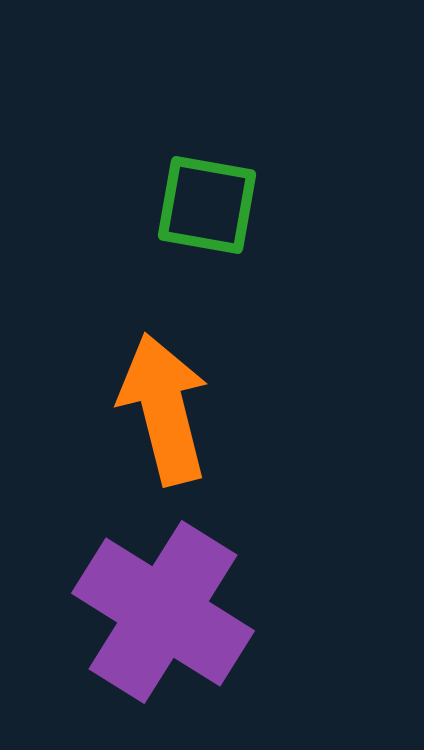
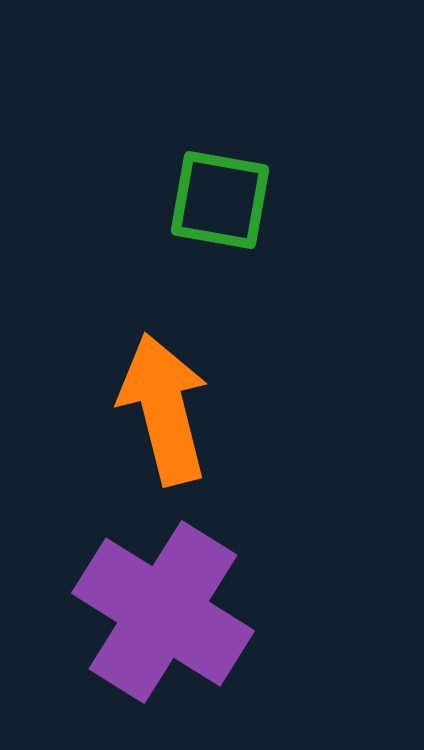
green square: moved 13 px right, 5 px up
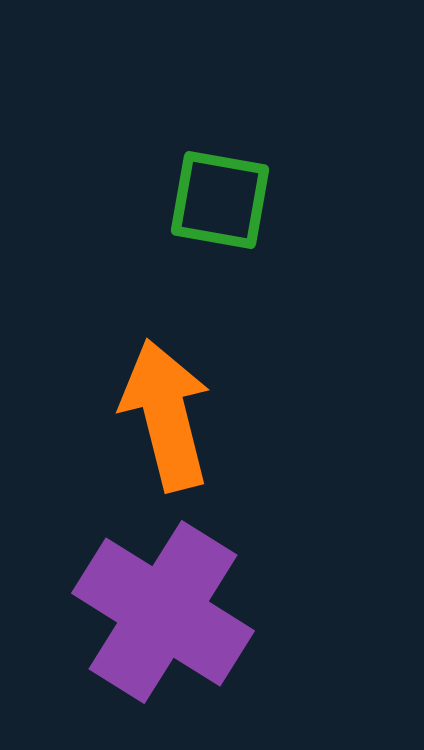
orange arrow: moved 2 px right, 6 px down
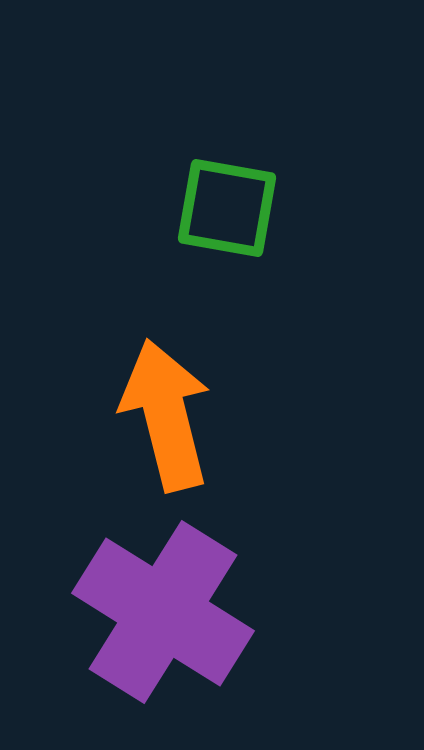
green square: moved 7 px right, 8 px down
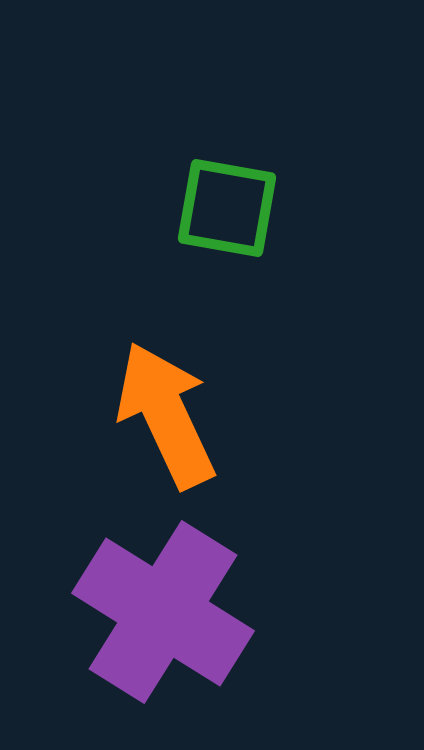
orange arrow: rotated 11 degrees counterclockwise
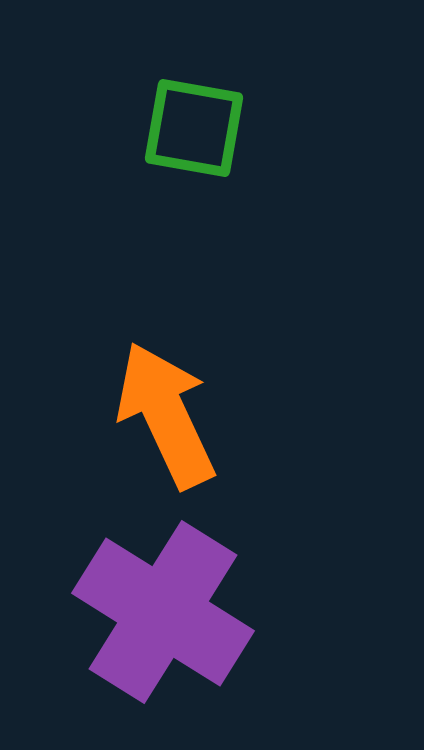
green square: moved 33 px left, 80 px up
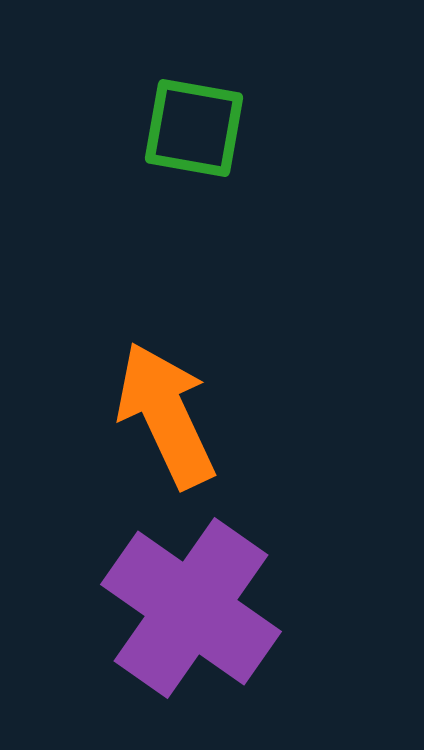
purple cross: moved 28 px right, 4 px up; rotated 3 degrees clockwise
